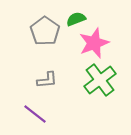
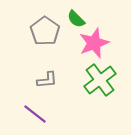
green semicircle: rotated 114 degrees counterclockwise
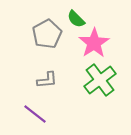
gray pentagon: moved 2 px right, 3 px down; rotated 8 degrees clockwise
pink star: rotated 12 degrees counterclockwise
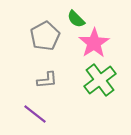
gray pentagon: moved 2 px left, 2 px down
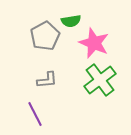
green semicircle: moved 5 px left, 2 px down; rotated 54 degrees counterclockwise
pink star: rotated 16 degrees counterclockwise
purple line: rotated 25 degrees clockwise
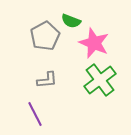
green semicircle: rotated 30 degrees clockwise
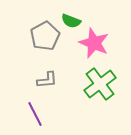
green cross: moved 4 px down
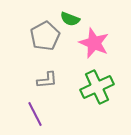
green semicircle: moved 1 px left, 2 px up
green cross: moved 3 px left, 3 px down; rotated 12 degrees clockwise
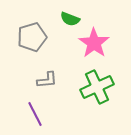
gray pentagon: moved 13 px left, 1 px down; rotated 12 degrees clockwise
pink star: rotated 12 degrees clockwise
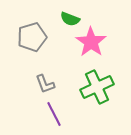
pink star: moved 3 px left, 1 px up
gray L-shape: moved 2 px left, 4 px down; rotated 75 degrees clockwise
purple line: moved 19 px right
